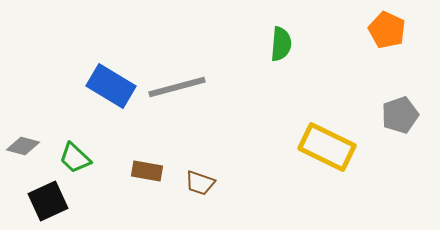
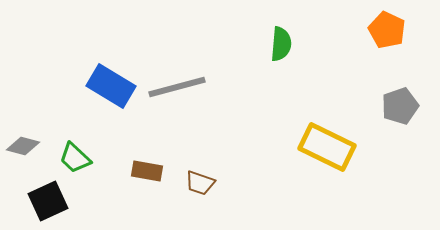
gray pentagon: moved 9 px up
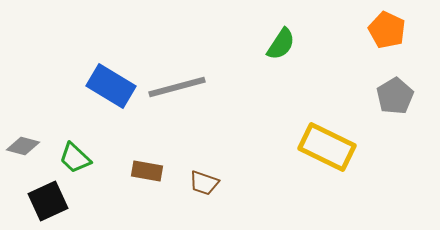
green semicircle: rotated 28 degrees clockwise
gray pentagon: moved 5 px left, 10 px up; rotated 12 degrees counterclockwise
brown trapezoid: moved 4 px right
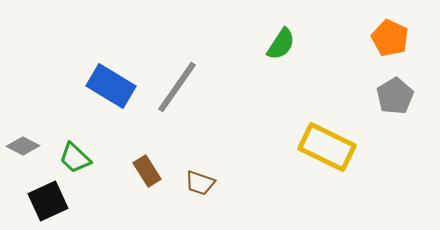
orange pentagon: moved 3 px right, 8 px down
gray line: rotated 40 degrees counterclockwise
gray diamond: rotated 12 degrees clockwise
brown rectangle: rotated 48 degrees clockwise
brown trapezoid: moved 4 px left
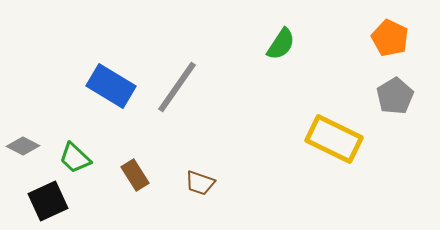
yellow rectangle: moved 7 px right, 8 px up
brown rectangle: moved 12 px left, 4 px down
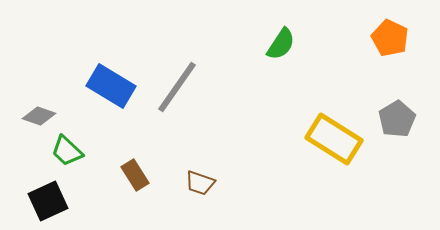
gray pentagon: moved 2 px right, 23 px down
yellow rectangle: rotated 6 degrees clockwise
gray diamond: moved 16 px right, 30 px up; rotated 8 degrees counterclockwise
green trapezoid: moved 8 px left, 7 px up
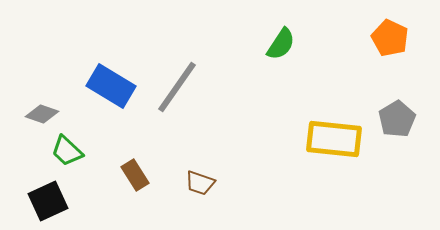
gray diamond: moved 3 px right, 2 px up
yellow rectangle: rotated 26 degrees counterclockwise
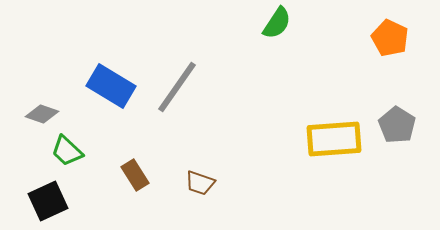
green semicircle: moved 4 px left, 21 px up
gray pentagon: moved 6 px down; rotated 9 degrees counterclockwise
yellow rectangle: rotated 10 degrees counterclockwise
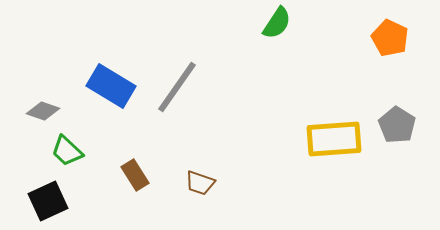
gray diamond: moved 1 px right, 3 px up
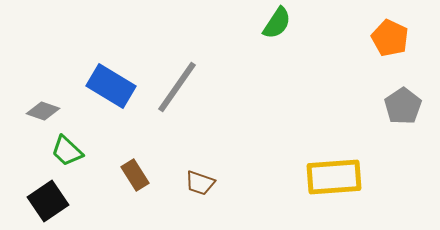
gray pentagon: moved 6 px right, 19 px up; rotated 6 degrees clockwise
yellow rectangle: moved 38 px down
black square: rotated 9 degrees counterclockwise
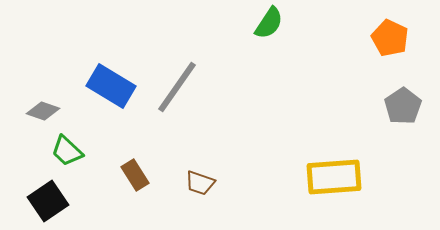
green semicircle: moved 8 px left
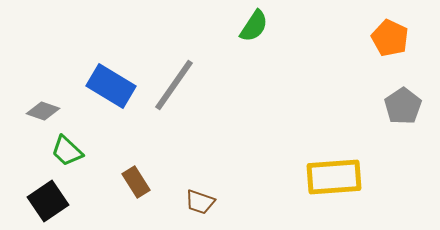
green semicircle: moved 15 px left, 3 px down
gray line: moved 3 px left, 2 px up
brown rectangle: moved 1 px right, 7 px down
brown trapezoid: moved 19 px down
